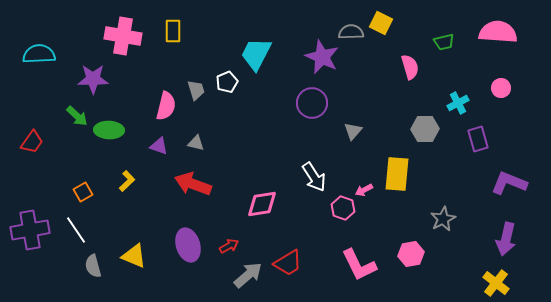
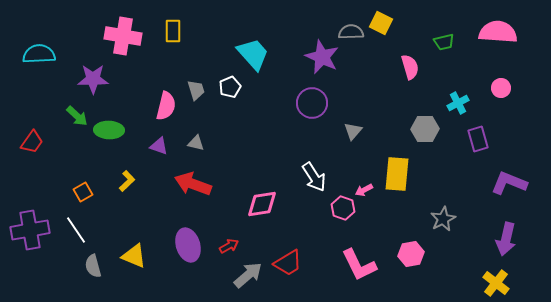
cyan trapezoid at (256, 54): moved 3 px left; rotated 111 degrees clockwise
white pentagon at (227, 82): moved 3 px right, 5 px down
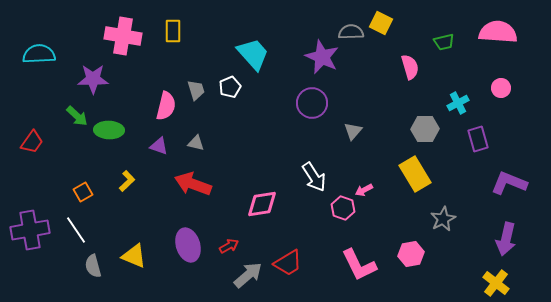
yellow rectangle at (397, 174): moved 18 px right; rotated 36 degrees counterclockwise
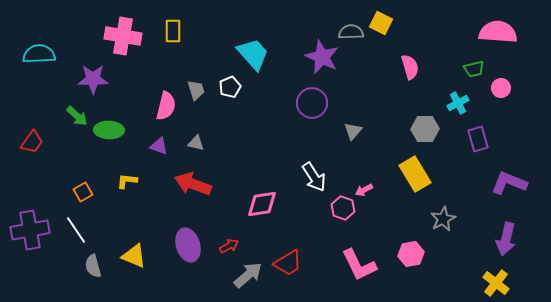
green trapezoid at (444, 42): moved 30 px right, 27 px down
yellow L-shape at (127, 181): rotated 130 degrees counterclockwise
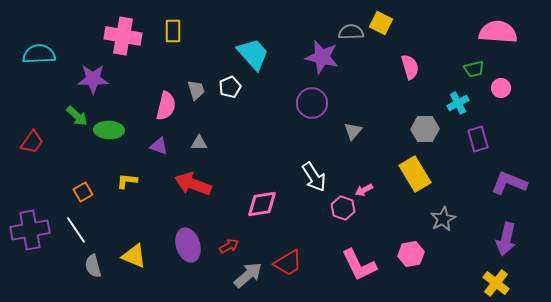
purple star at (322, 57): rotated 12 degrees counterclockwise
gray triangle at (196, 143): moved 3 px right; rotated 12 degrees counterclockwise
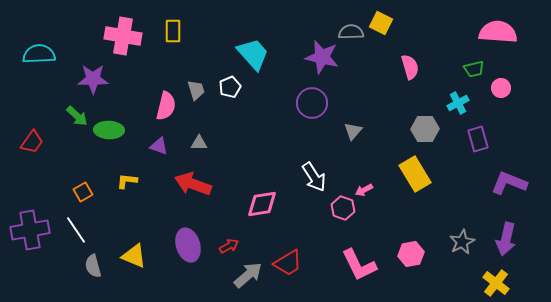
gray star at (443, 219): moved 19 px right, 23 px down
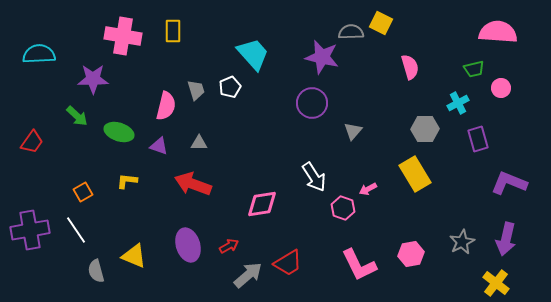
green ellipse at (109, 130): moved 10 px right, 2 px down; rotated 16 degrees clockwise
pink arrow at (364, 190): moved 4 px right, 1 px up
gray semicircle at (93, 266): moved 3 px right, 5 px down
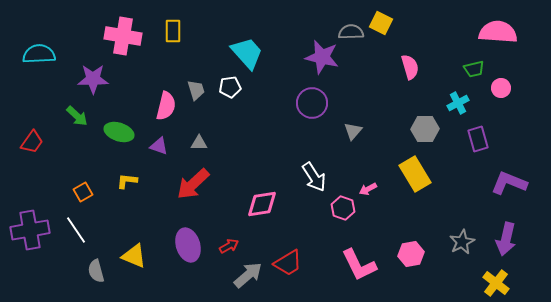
cyan trapezoid at (253, 54): moved 6 px left, 1 px up
white pentagon at (230, 87): rotated 15 degrees clockwise
red arrow at (193, 184): rotated 63 degrees counterclockwise
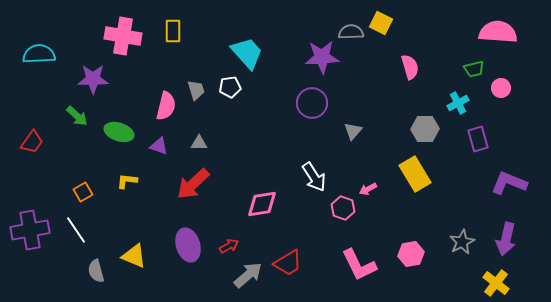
purple star at (322, 57): rotated 16 degrees counterclockwise
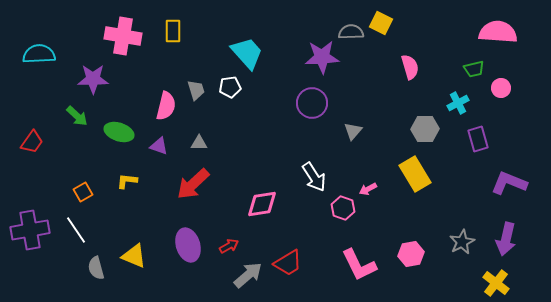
gray semicircle at (96, 271): moved 3 px up
